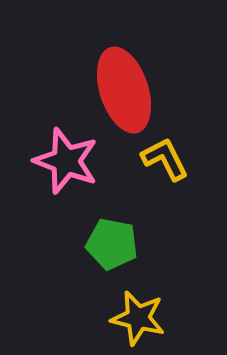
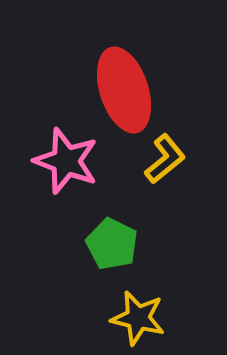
yellow L-shape: rotated 78 degrees clockwise
green pentagon: rotated 15 degrees clockwise
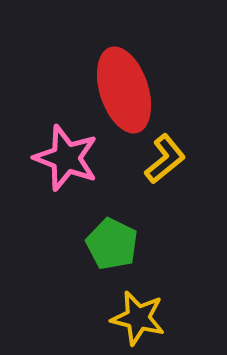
pink star: moved 3 px up
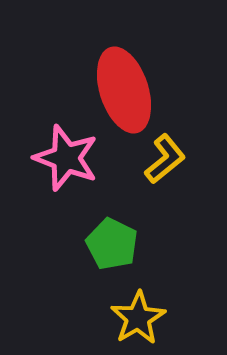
yellow star: rotated 28 degrees clockwise
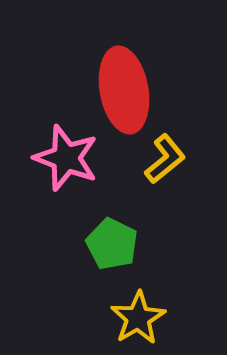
red ellipse: rotated 8 degrees clockwise
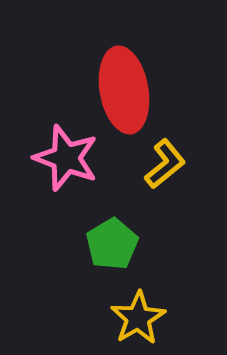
yellow L-shape: moved 5 px down
green pentagon: rotated 15 degrees clockwise
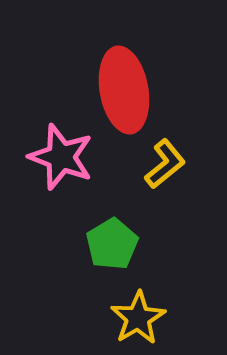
pink star: moved 5 px left, 1 px up
